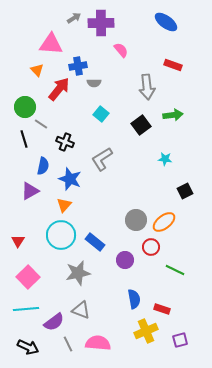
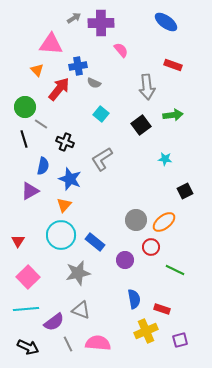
gray semicircle at (94, 83): rotated 24 degrees clockwise
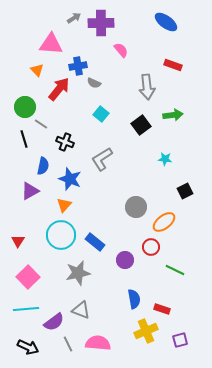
gray circle at (136, 220): moved 13 px up
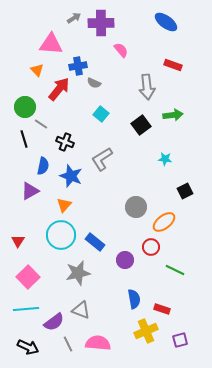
blue star at (70, 179): moved 1 px right, 3 px up
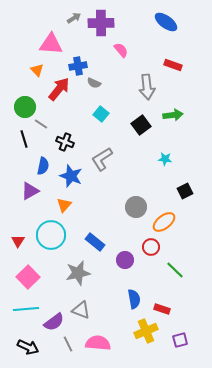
cyan circle at (61, 235): moved 10 px left
green line at (175, 270): rotated 18 degrees clockwise
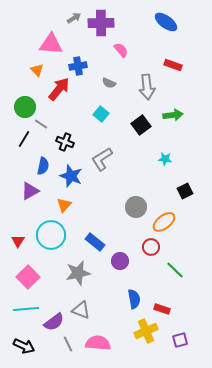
gray semicircle at (94, 83): moved 15 px right
black line at (24, 139): rotated 48 degrees clockwise
purple circle at (125, 260): moved 5 px left, 1 px down
black arrow at (28, 347): moved 4 px left, 1 px up
